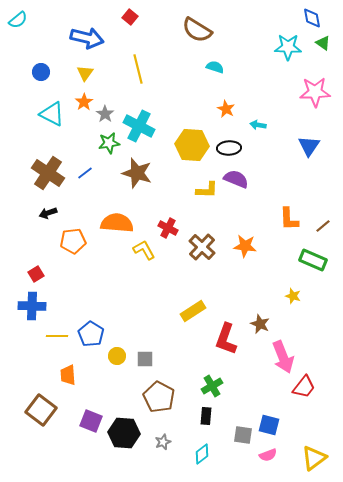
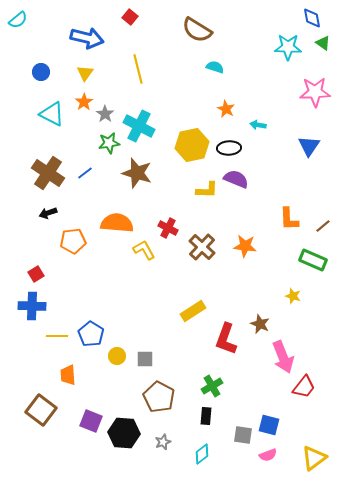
yellow hexagon at (192, 145): rotated 16 degrees counterclockwise
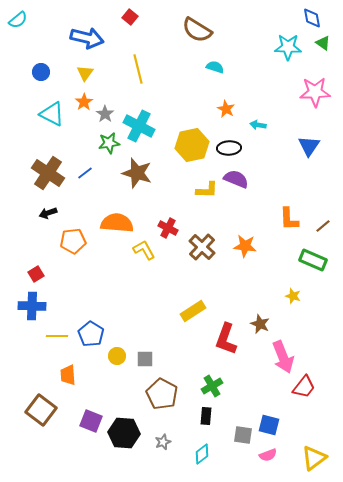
brown pentagon at (159, 397): moved 3 px right, 3 px up
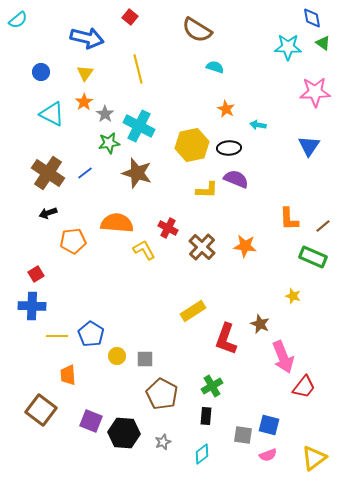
green rectangle at (313, 260): moved 3 px up
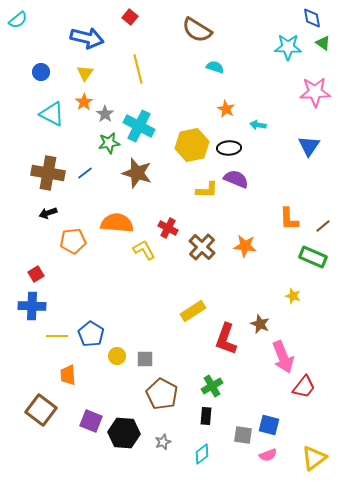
brown cross at (48, 173): rotated 24 degrees counterclockwise
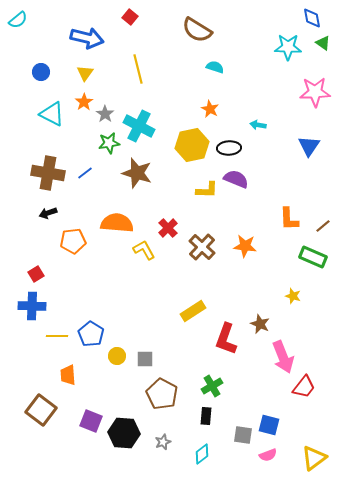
orange star at (226, 109): moved 16 px left
red cross at (168, 228): rotated 18 degrees clockwise
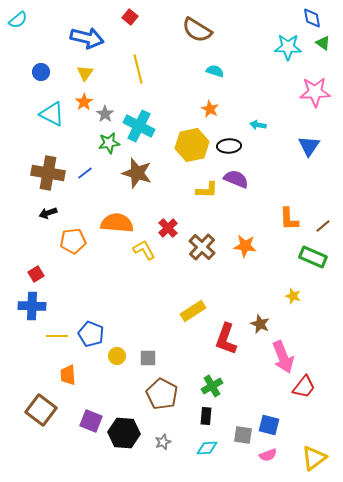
cyan semicircle at (215, 67): moved 4 px down
black ellipse at (229, 148): moved 2 px up
blue pentagon at (91, 334): rotated 10 degrees counterclockwise
gray square at (145, 359): moved 3 px right, 1 px up
cyan diamond at (202, 454): moved 5 px right, 6 px up; rotated 35 degrees clockwise
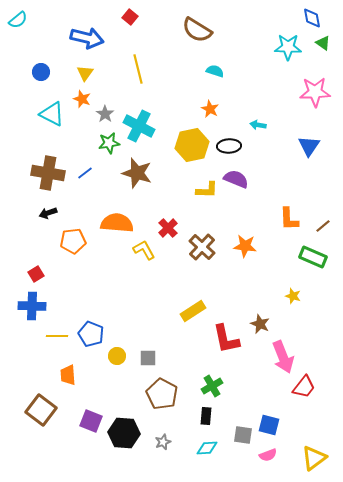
orange star at (84, 102): moved 2 px left, 3 px up; rotated 18 degrees counterclockwise
red L-shape at (226, 339): rotated 32 degrees counterclockwise
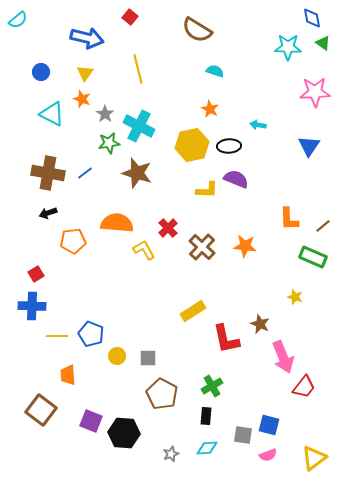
yellow star at (293, 296): moved 2 px right, 1 px down
gray star at (163, 442): moved 8 px right, 12 px down
